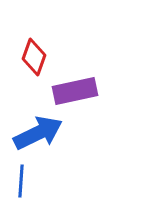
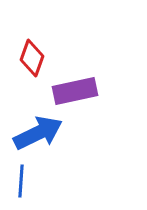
red diamond: moved 2 px left, 1 px down
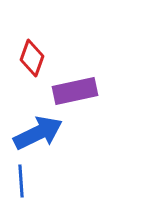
blue line: rotated 8 degrees counterclockwise
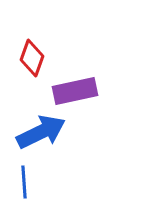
blue arrow: moved 3 px right, 1 px up
blue line: moved 3 px right, 1 px down
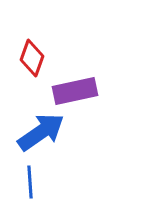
blue arrow: rotated 9 degrees counterclockwise
blue line: moved 6 px right
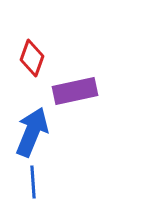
blue arrow: moved 9 px left; rotated 33 degrees counterclockwise
blue line: moved 3 px right
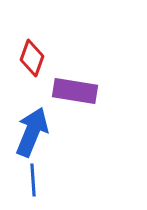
purple rectangle: rotated 21 degrees clockwise
blue line: moved 2 px up
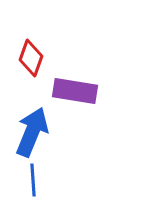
red diamond: moved 1 px left
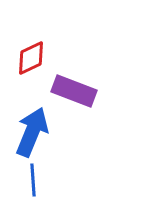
red diamond: rotated 45 degrees clockwise
purple rectangle: moved 1 px left; rotated 12 degrees clockwise
